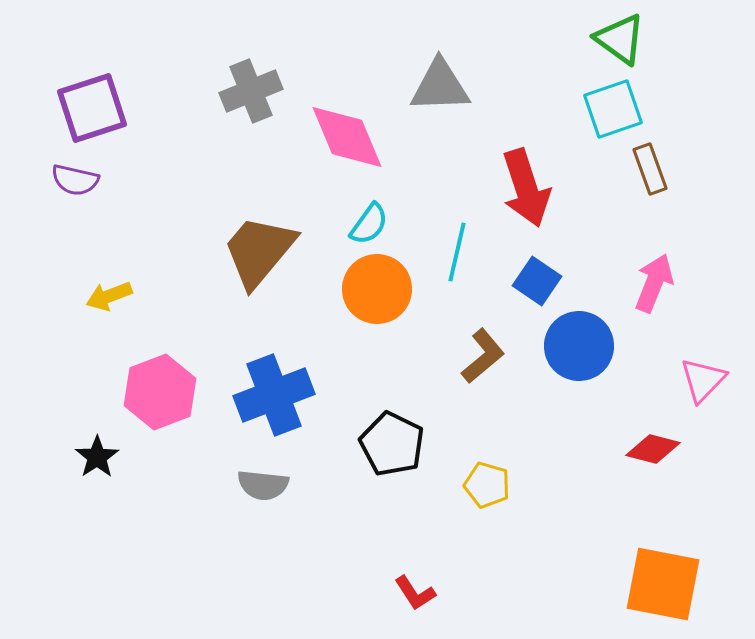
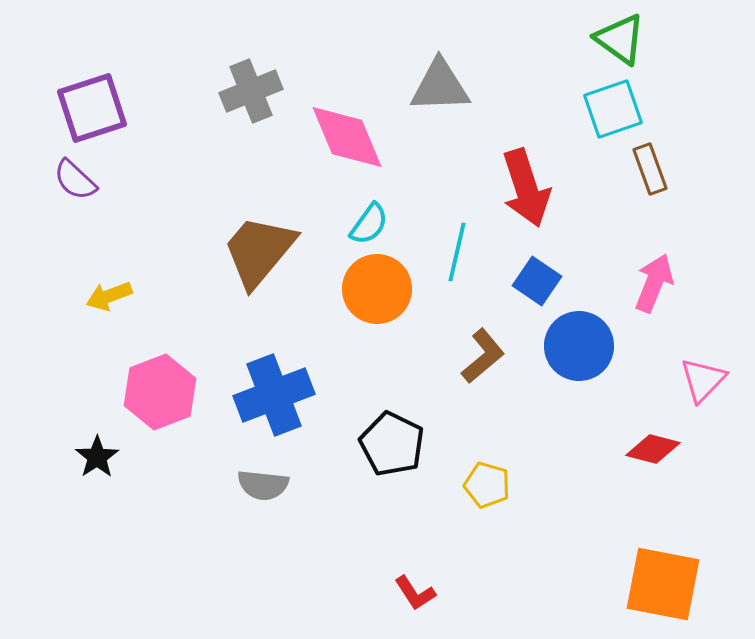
purple semicircle: rotated 30 degrees clockwise
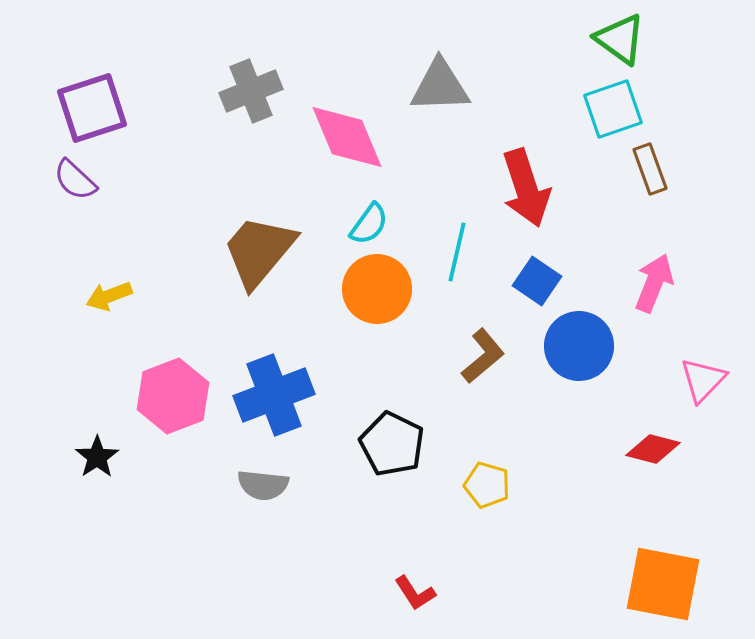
pink hexagon: moved 13 px right, 4 px down
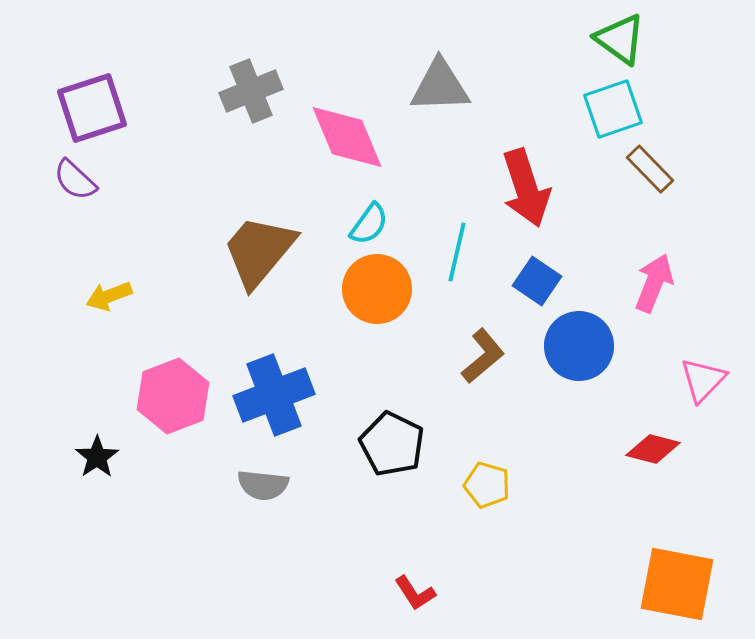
brown rectangle: rotated 24 degrees counterclockwise
orange square: moved 14 px right
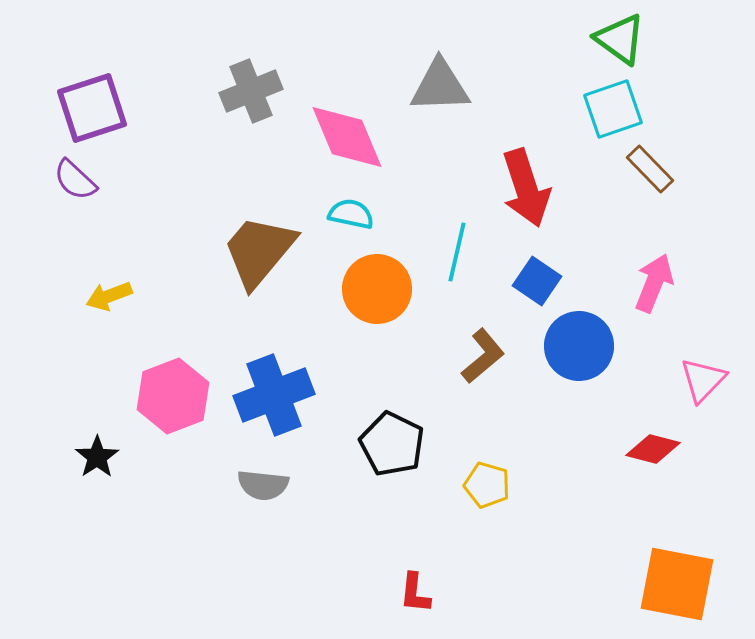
cyan semicircle: moved 18 px left, 10 px up; rotated 114 degrees counterclockwise
red L-shape: rotated 39 degrees clockwise
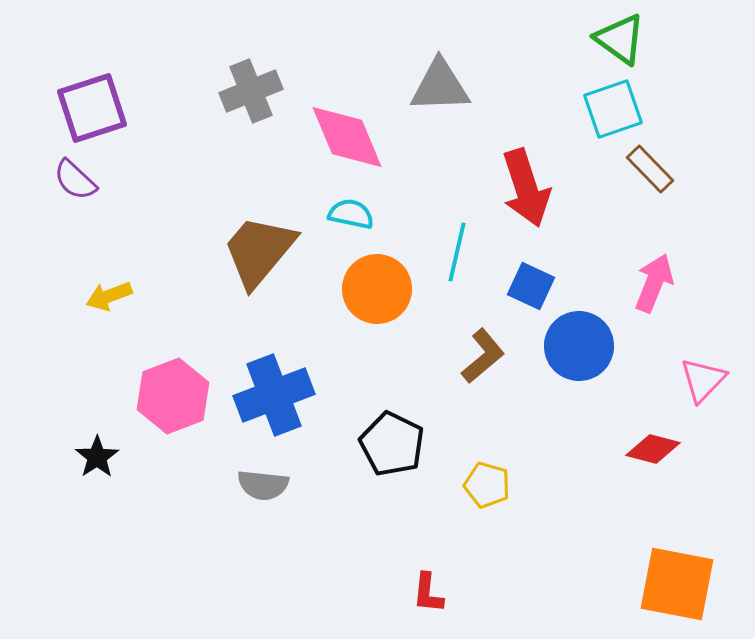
blue square: moved 6 px left, 5 px down; rotated 9 degrees counterclockwise
red L-shape: moved 13 px right
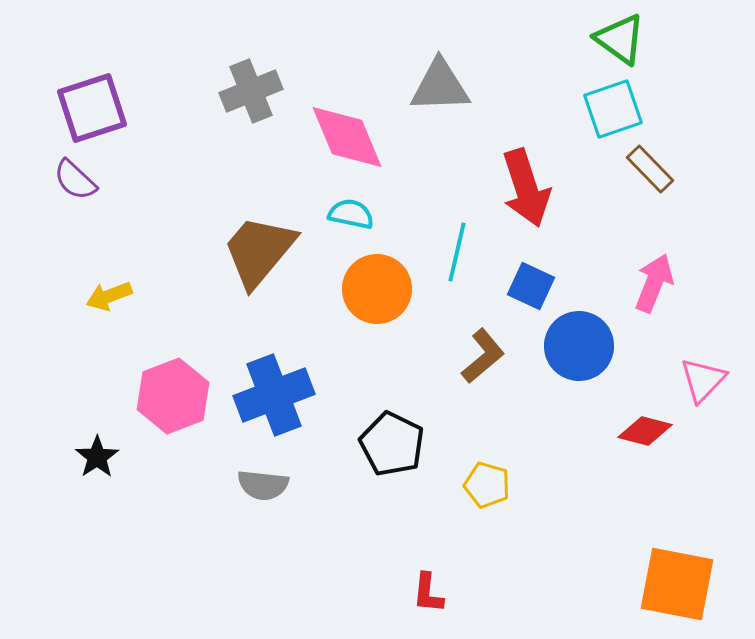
red diamond: moved 8 px left, 18 px up
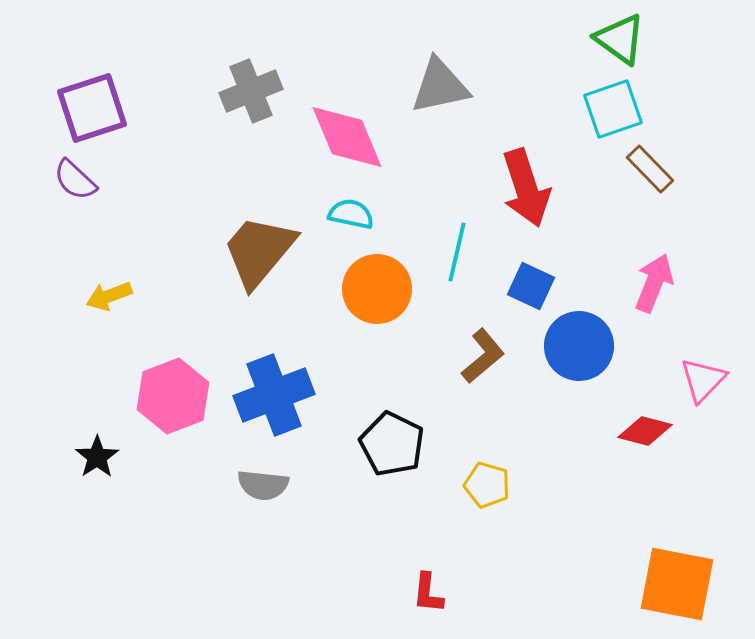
gray triangle: rotated 10 degrees counterclockwise
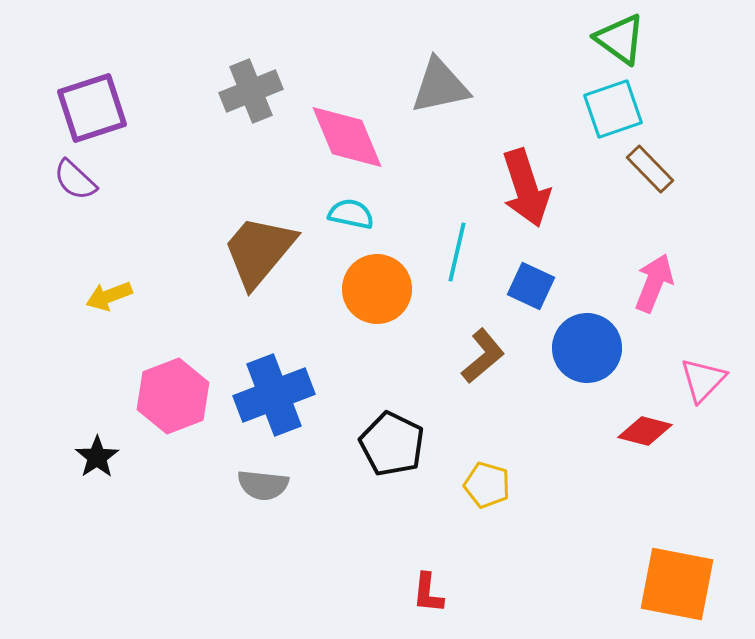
blue circle: moved 8 px right, 2 px down
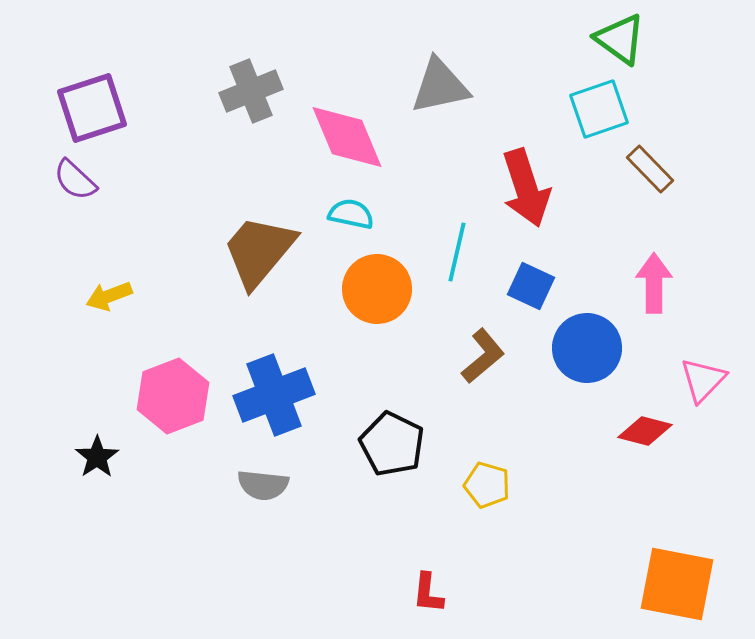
cyan square: moved 14 px left
pink arrow: rotated 22 degrees counterclockwise
